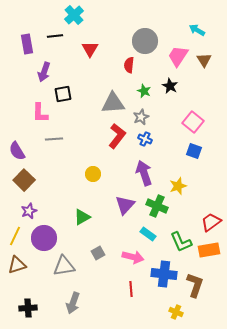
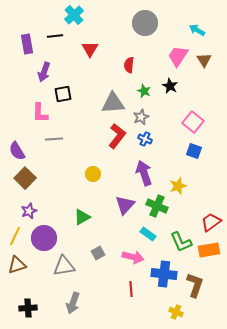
gray circle at (145, 41): moved 18 px up
brown square at (24, 180): moved 1 px right, 2 px up
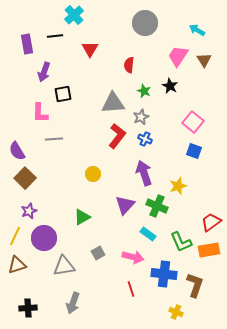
red line at (131, 289): rotated 14 degrees counterclockwise
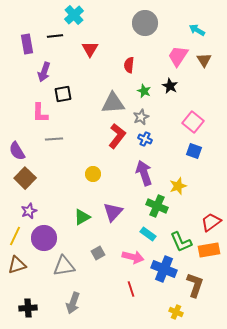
purple triangle at (125, 205): moved 12 px left, 7 px down
blue cross at (164, 274): moved 5 px up; rotated 15 degrees clockwise
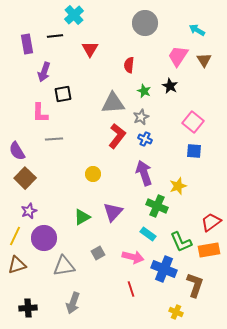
blue square at (194, 151): rotated 14 degrees counterclockwise
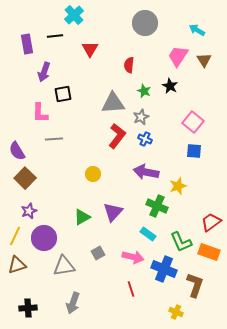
purple arrow at (144, 173): moved 2 px right, 1 px up; rotated 60 degrees counterclockwise
orange rectangle at (209, 250): moved 2 px down; rotated 30 degrees clockwise
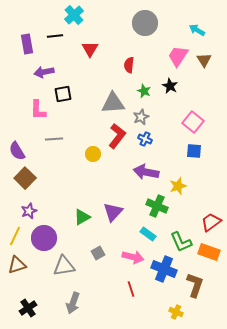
purple arrow at (44, 72): rotated 60 degrees clockwise
pink L-shape at (40, 113): moved 2 px left, 3 px up
yellow circle at (93, 174): moved 20 px up
black cross at (28, 308): rotated 30 degrees counterclockwise
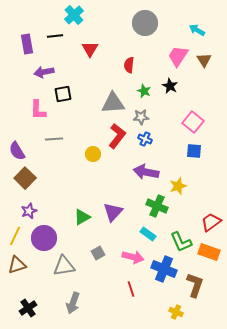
gray star at (141, 117): rotated 21 degrees clockwise
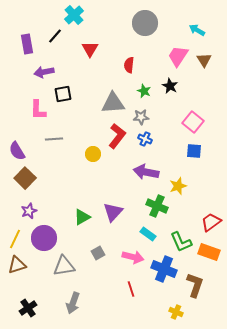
black line at (55, 36): rotated 42 degrees counterclockwise
yellow line at (15, 236): moved 3 px down
